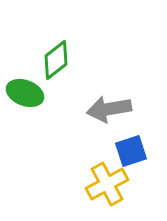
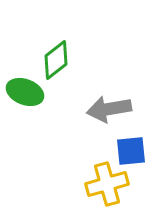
green ellipse: moved 1 px up
blue square: rotated 12 degrees clockwise
yellow cross: rotated 12 degrees clockwise
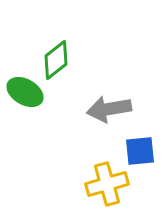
green ellipse: rotated 9 degrees clockwise
blue square: moved 9 px right
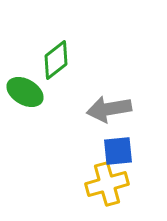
blue square: moved 22 px left
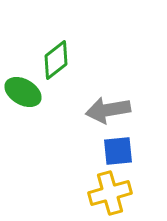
green ellipse: moved 2 px left
gray arrow: moved 1 px left, 1 px down
yellow cross: moved 3 px right, 9 px down
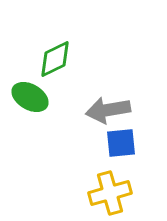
green diamond: moved 1 px left, 1 px up; rotated 12 degrees clockwise
green ellipse: moved 7 px right, 5 px down
blue square: moved 3 px right, 8 px up
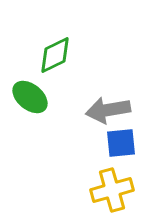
green diamond: moved 4 px up
green ellipse: rotated 9 degrees clockwise
yellow cross: moved 2 px right, 3 px up
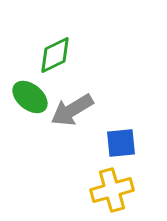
gray arrow: moved 36 px left; rotated 21 degrees counterclockwise
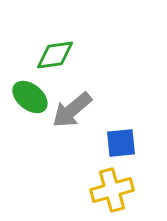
green diamond: rotated 18 degrees clockwise
gray arrow: rotated 9 degrees counterclockwise
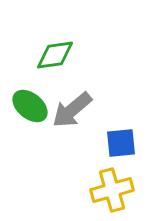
green ellipse: moved 9 px down
